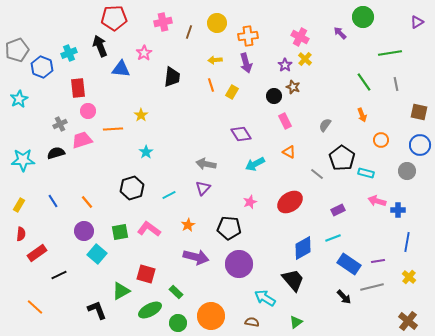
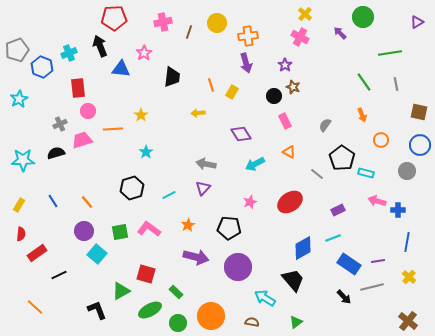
yellow cross at (305, 59): moved 45 px up
yellow arrow at (215, 60): moved 17 px left, 53 px down
purple circle at (239, 264): moved 1 px left, 3 px down
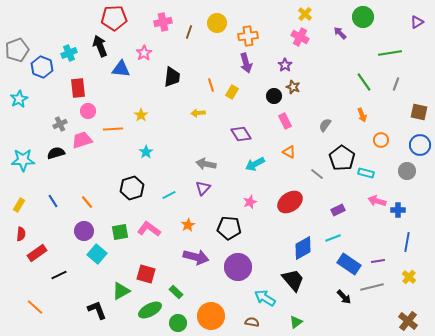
gray line at (396, 84): rotated 32 degrees clockwise
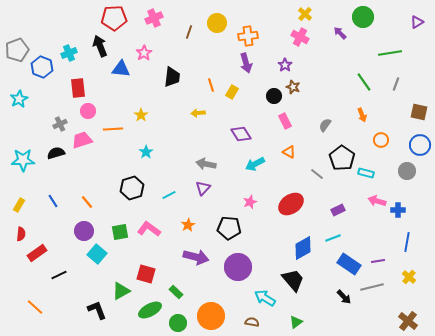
pink cross at (163, 22): moved 9 px left, 4 px up; rotated 12 degrees counterclockwise
red ellipse at (290, 202): moved 1 px right, 2 px down
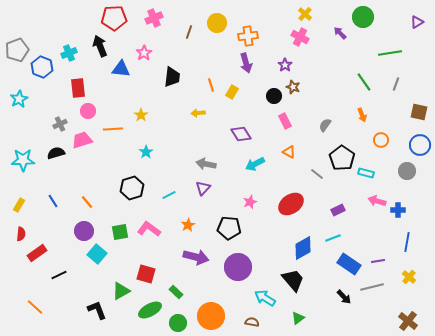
green triangle at (296, 322): moved 2 px right, 4 px up
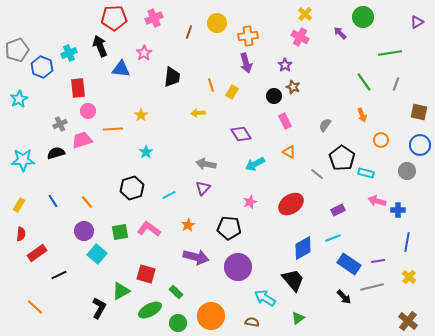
black L-shape at (97, 310): moved 2 px right, 2 px up; rotated 50 degrees clockwise
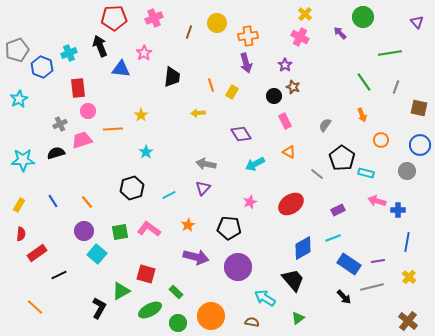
purple triangle at (417, 22): rotated 40 degrees counterclockwise
gray line at (396, 84): moved 3 px down
brown square at (419, 112): moved 4 px up
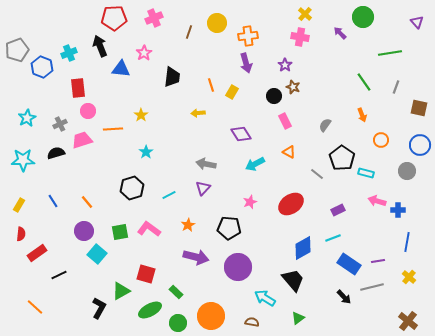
pink cross at (300, 37): rotated 18 degrees counterclockwise
cyan star at (19, 99): moved 8 px right, 19 px down
